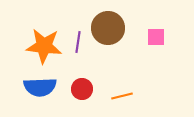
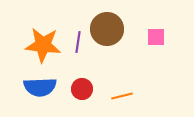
brown circle: moved 1 px left, 1 px down
orange star: moved 1 px left, 1 px up
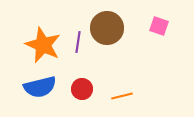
brown circle: moved 1 px up
pink square: moved 3 px right, 11 px up; rotated 18 degrees clockwise
orange star: rotated 18 degrees clockwise
blue semicircle: rotated 12 degrees counterclockwise
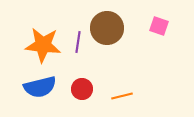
orange star: rotated 18 degrees counterclockwise
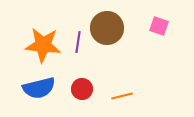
blue semicircle: moved 1 px left, 1 px down
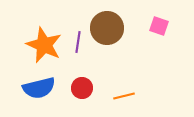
orange star: moved 1 px right; rotated 18 degrees clockwise
red circle: moved 1 px up
orange line: moved 2 px right
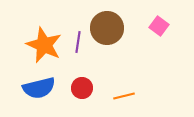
pink square: rotated 18 degrees clockwise
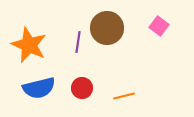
orange star: moved 15 px left
